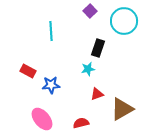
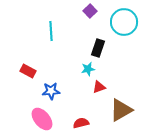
cyan circle: moved 1 px down
blue star: moved 6 px down
red triangle: moved 2 px right, 7 px up
brown triangle: moved 1 px left, 1 px down
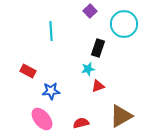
cyan circle: moved 2 px down
red triangle: moved 1 px left, 1 px up
brown triangle: moved 6 px down
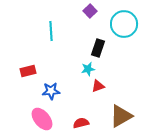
red rectangle: rotated 42 degrees counterclockwise
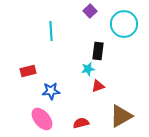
black rectangle: moved 3 px down; rotated 12 degrees counterclockwise
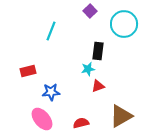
cyan line: rotated 24 degrees clockwise
blue star: moved 1 px down
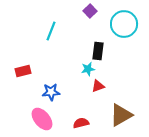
red rectangle: moved 5 px left
brown triangle: moved 1 px up
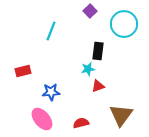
brown triangle: rotated 25 degrees counterclockwise
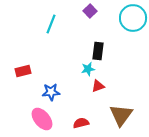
cyan circle: moved 9 px right, 6 px up
cyan line: moved 7 px up
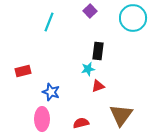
cyan line: moved 2 px left, 2 px up
blue star: rotated 24 degrees clockwise
pink ellipse: rotated 40 degrees clockwise
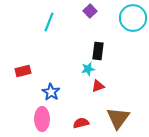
blue star: rotated 12 degrees clockwise
brown triangle: moved 3 px left, 3 px down
